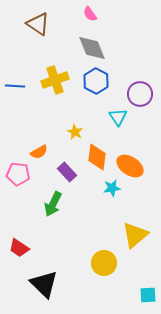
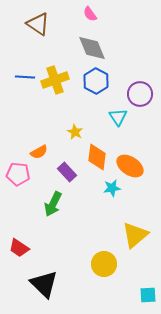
blue line: moved 10 px right, 9 px up
yellow circle: moved 1 px down
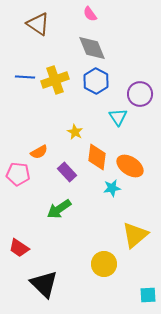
green arrow: moved 6 px right, 5 px down; rotated 30 degrees clockwise
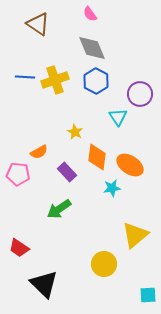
orange ellipse: moved 1 px up
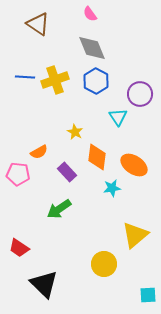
orange ellipse: moved 4 px right
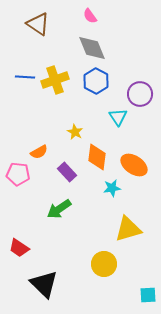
pink semicircle: moved 2 px down
yellow triangle: moved 7 px left, 6 px up; rotated 24 degrees clockwise
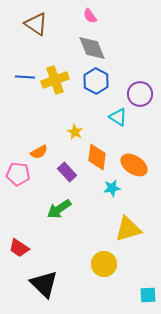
brown triangle: moved 2 px left
cyan triangle: rotated 24 degrees counterclockwise
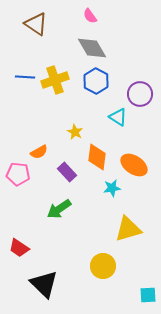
gray diamond: rotated 8 degrees counterclockwise
yellow circle: moved 1 px left, 2 px down
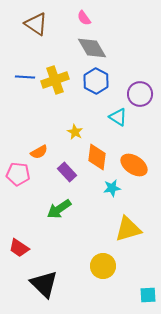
pink semicircle: moved 6 px left, 2 px down
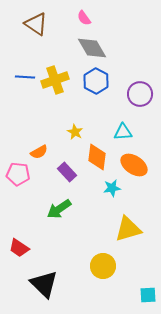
cyan triangle: moved 5 px right, 15 px down; rotated 36 degrees counterclockwise
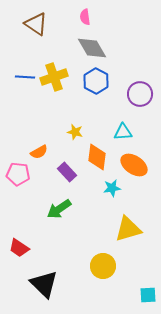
pink semicircle: moved 1 px right, 1 px up; rotated 28 degrees clockwise
yellow cross: moved 1 px left, 3 px up
yellow star: rotated 14 degrees counterclockwise
